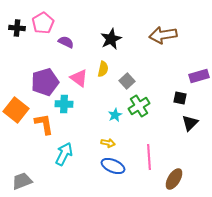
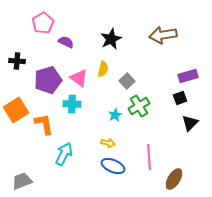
black cross: moved 33 px down
purple rectangle: moved 11 px left
purple pentagon: moved 3 px right, 2 px up
black square: rotated 32 degrees counterclockwise
cyan cross: moved 8 px right
orange square: rotated 20 degrees clockwise
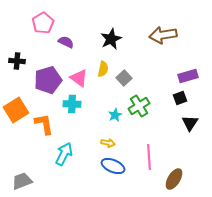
gray square: moved 3 px left, 3 px up
black triangle: rotated 12 degrees counterclockwise
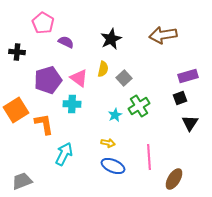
pink pentagon: rotated 10 degrees counterclockwise
black cross: moved 9 px up
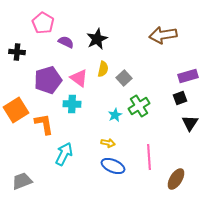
black star: moved 14 px left
brown ellipse: moved 2 px right
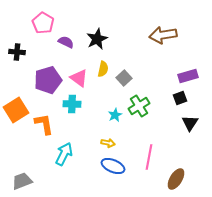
pink line: rotated 15 degrees clockwise
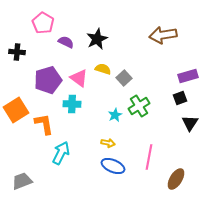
yellow semicircle: rotated 84 degrees counterclockwise
cyan arrow: moved 3 px left, 1 px up
